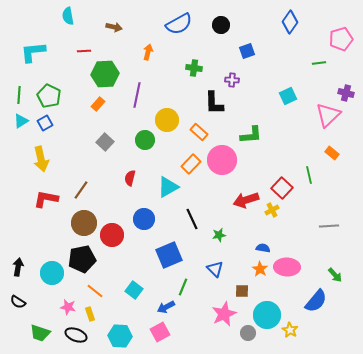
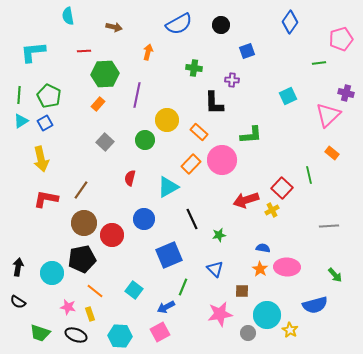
blue semicircle at (316, 301): moved 1 px left, 4 px down; rotated 35 degrees clockwise
pink star at (224, 314): moved 4 px left; rotated 15 degrees clockwise
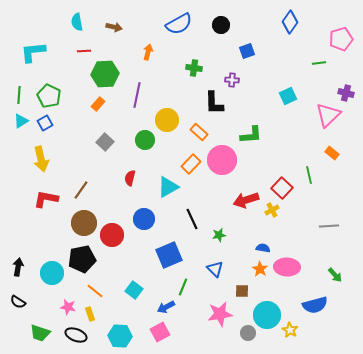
cyan semicircle at (68, 16): moved 9 px right, 6 px down
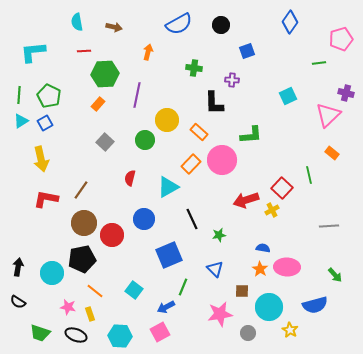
cyan circle at (267, 315): moved 2 px right, 8 px up
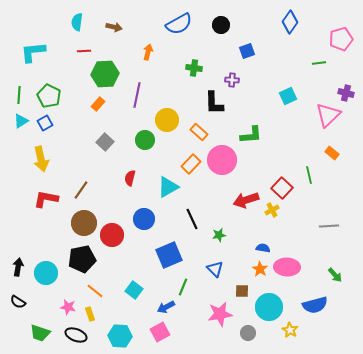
cyan semicircle at (77, 22): rotated 18 degrees clockwise
cyan circle at (52, 273): moved 6 px left
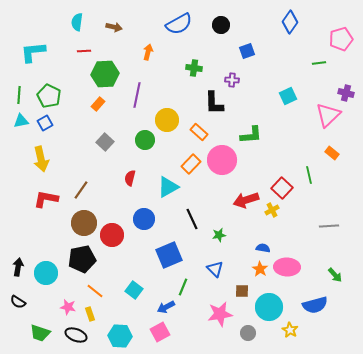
cyan triangle at (21, 121): rotated 21 degrees clockwise
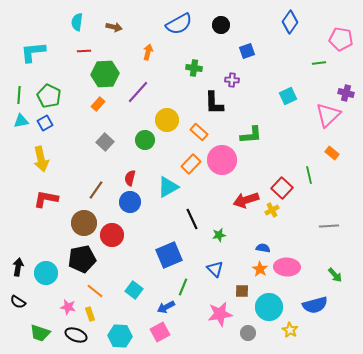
pink pentagon at (341, 39): rotated 25 degrees clockwise
purple line at (137, 95): moved 1 px right, 3 px up; rotated 30 degrees clockwise
brown line at (81, 190): moved 15 px right
blue circle at (144, 219): moved 14 px left, 17 px up
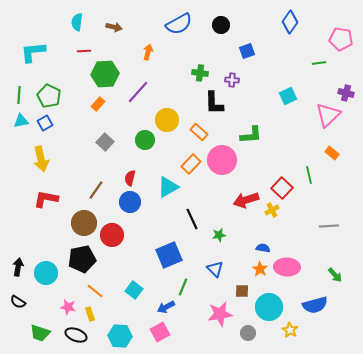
green cross at (194, 68): moved 6 px right, 5 px down
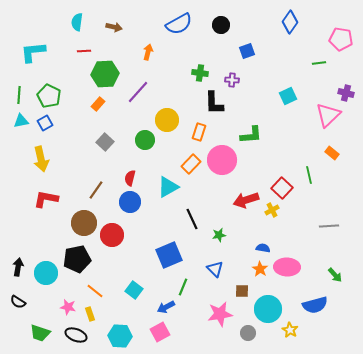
orange rectangle at (199, 132): rotated 66 degrees clockwise
black pentagon at (82, 259): moved 5 px left
cyan circle at (269, 307): moved 1 px left, 2 px down
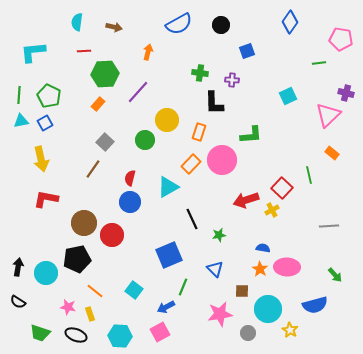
brown line at (96, 190): moved 3 px left, 21 px up
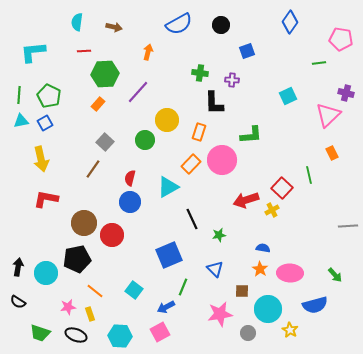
orange rectangle at (332, 153): rotated 24 degrees clockwise
gray line at (329, 226): moved 19 px right
pink ellipse at (287, 267): moved 3 px right, 6 px down
pink star at (68, 307): rotated 21 degrees counterclockwise
